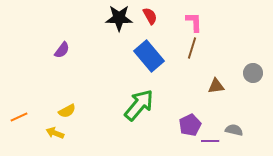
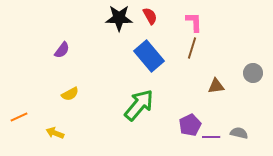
yellow semicircle: moved 3 px right, 17 px up
gray semicircle: moved 5 px right, 3 px down
purple line: moved 1 px right, 4 px up
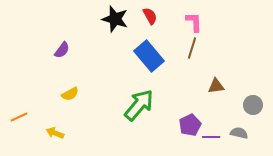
black star: moved 4 px left, 1 px down; rotated 16 degrees clockwise
gray circle: moved 32 px down
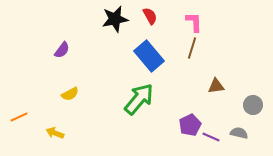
black star: rotated 28 degrees counterclockwise
green arrow: moved 6 px up
purple line: rotated 24 degrees clockwise
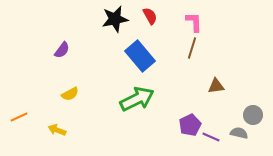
blue rectangle: moved 9 px left
green arrow: moved 2 px left; rotated 24 degrees clockwise
gray circle: moved 10 px down
yellow arrow: moved 2 px right, 3 px up
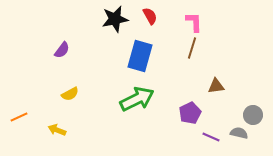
blue rectangle: rotated 56 degrees clockwise
purple pentagon: moved 12 px up
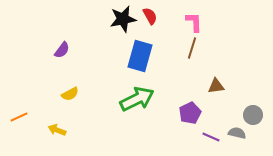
black star: moved 8 px right
gray semicircle: moved 2 px left
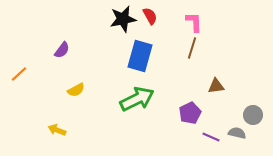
yellow semicircle: moved 6 px right, 4 px up
orange line: moved 43 px up; rotated 18 degrees counterclockwise
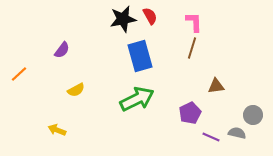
blue rectangle: rotated 32 degrees counterclockwise
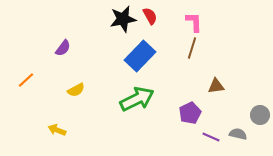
purple semicircle: moved 1 px right, 2 px up
blue rectangle: rotated 60 degrees clockwise
orange line: moved 7 px right, 6 px down
gray circle: moved 7 px right
gray semicircle: moved 1 px right, 1 px down
